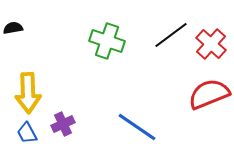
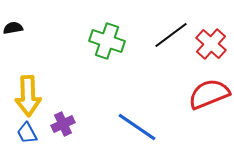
yellow arrow: moved 3 px down
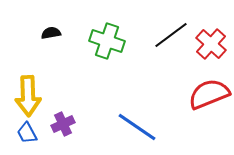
black semicircle: moved 38 px right, 5 px down
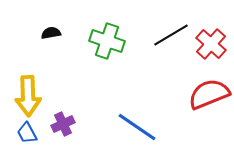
black line: rotated 6 degrees clockwise
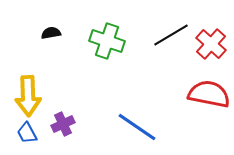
red semicircle: rotated 33 degrees clockwise
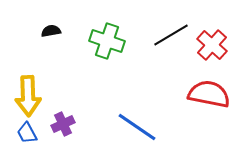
black semicircle: moved 2 px up
red cross: moved 1 px right, 1 px down
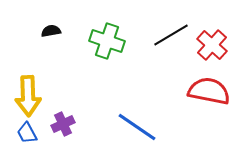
red semicircle: moved 3 px up
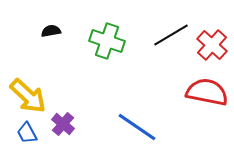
red semicircle: moved 2 px left, 1 px down
yellow arrow: rotated 45 degrees counterclockwise
purple cross: rotated 25 degrees counterclockwise
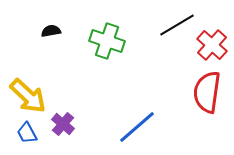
black line: moved 6 px right, 10 px up
red semicircle: rotated 93 degrees counterclockwise
blue line: rotated 75 degrees counterclockwise
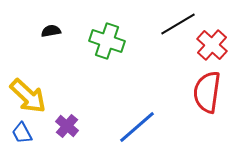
black line: moved 1 px right, 1 px up
purple cross: moved 4 px right, 2 px down
blue trapezoid: moved 5 px left
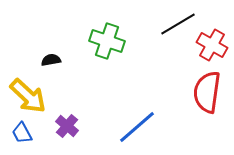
black semicircle: moved 29 px down
red cross: rotated 12 degrees counterclockwise
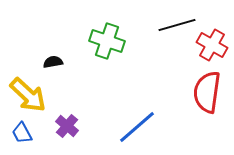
black line: moved 1 px left, 1 px down; rotated 15 degrees clockwise
black semicircle: moved 2 px right, 2 px down
yellow arrow: moved 1 px up
